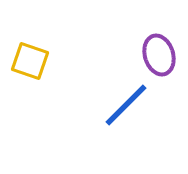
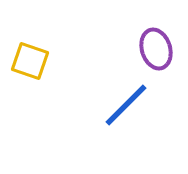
purple ellipse: moved 3 px left, 6 px up
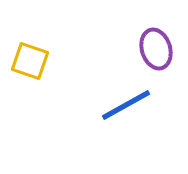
blue line: rotated 16 degrees clockwise
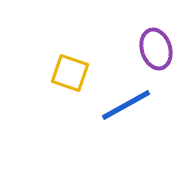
yellow square: moved 40 px right, 12 px down
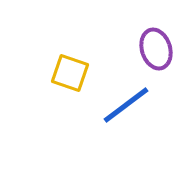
blue line: rotated 8 degrees counterclockwise
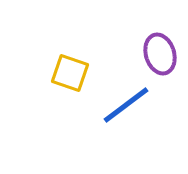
purple ellipse: moved 4 px right, 5 px down
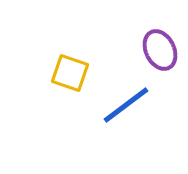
purple ellipse: moved 4 px up; rotated 9 degrees counterclockwise
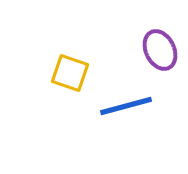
blue line: moved 1 px down; rotated 22 degrees clockwise
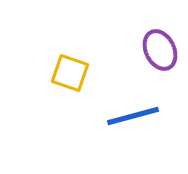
blue line: moved 7 px right, 10 px down
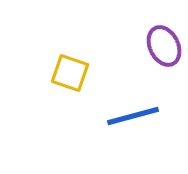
purple ellipse: moved 4 px right, 4 px up
